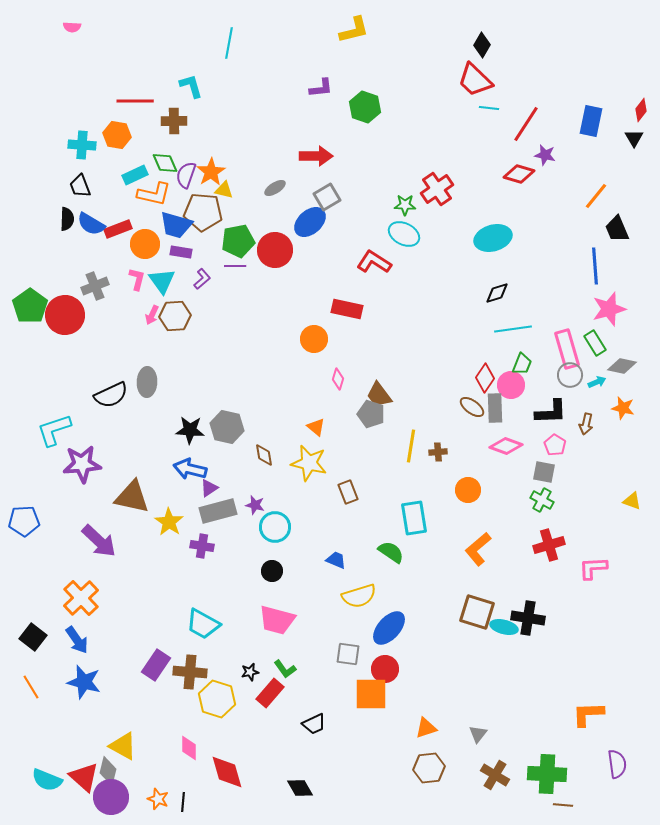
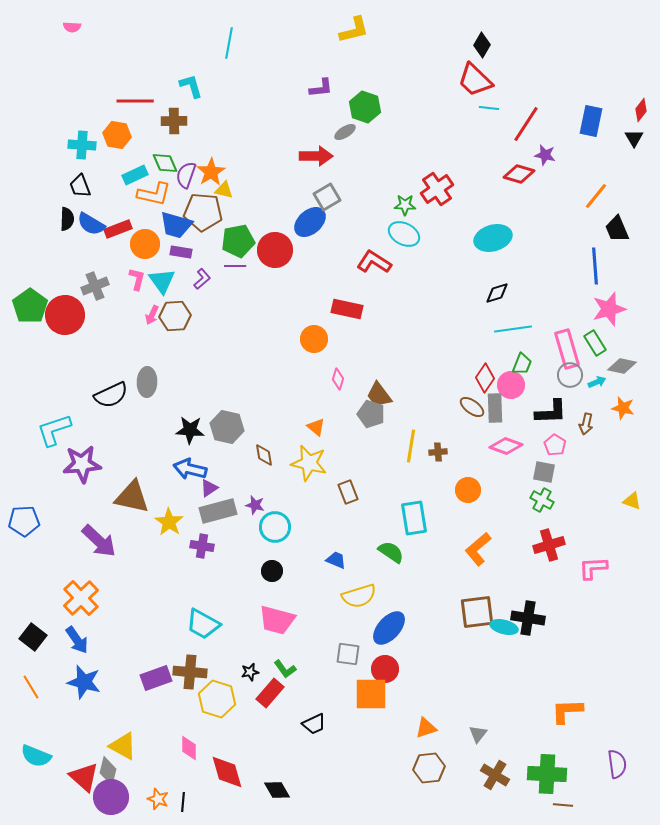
gray ellipse at (275, 188): moved 70 px right, 56 px up
brown square at (477, 612): rotated 24 degrees counterclockwise
purple rectangle at (156, 665): moved 13 px down; rotated 36 degrees clockwise
orange L-shape at (588, 714): moved 21 px left, 3 px up
cyan semicircle at (47, 780): moved 11 px left, 24 px up
black diamond at (300, 788): moved 23 px left, 2 px down
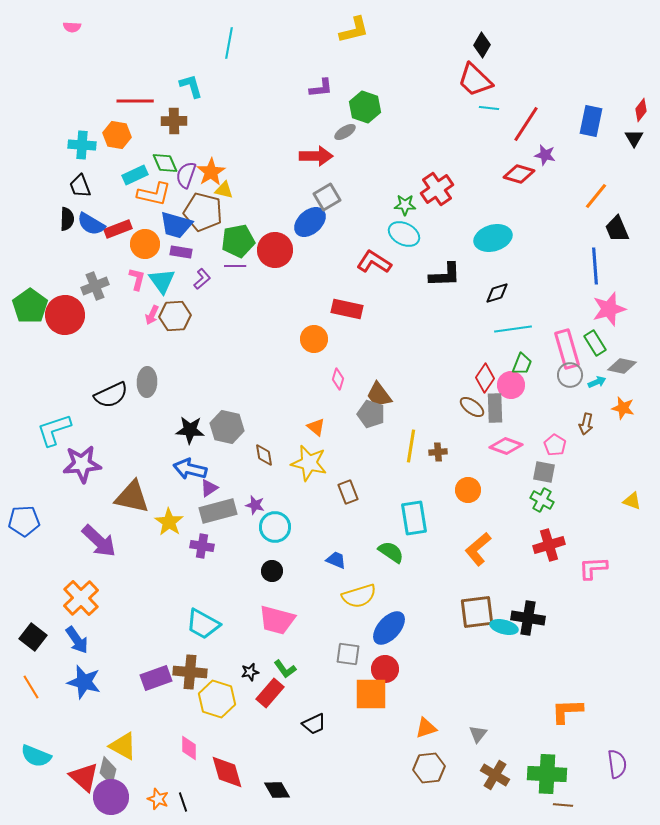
brown pentagon at (203, 212): rotated 9 degrees clockwise
black L-shape at (551, 412): moved 106 px left, 137 px up
black line at (183, 802): rotated 24 degrees counterclockwise
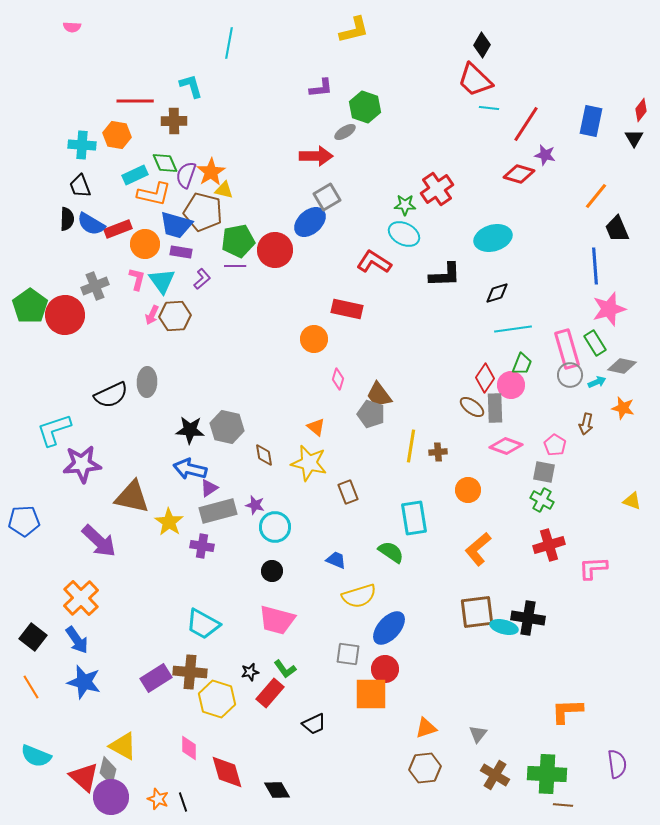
purple rectangle at (156, 678): rotated 12 degrees counterclockwise
brown hexagon at (429, 768): moved 4 px left
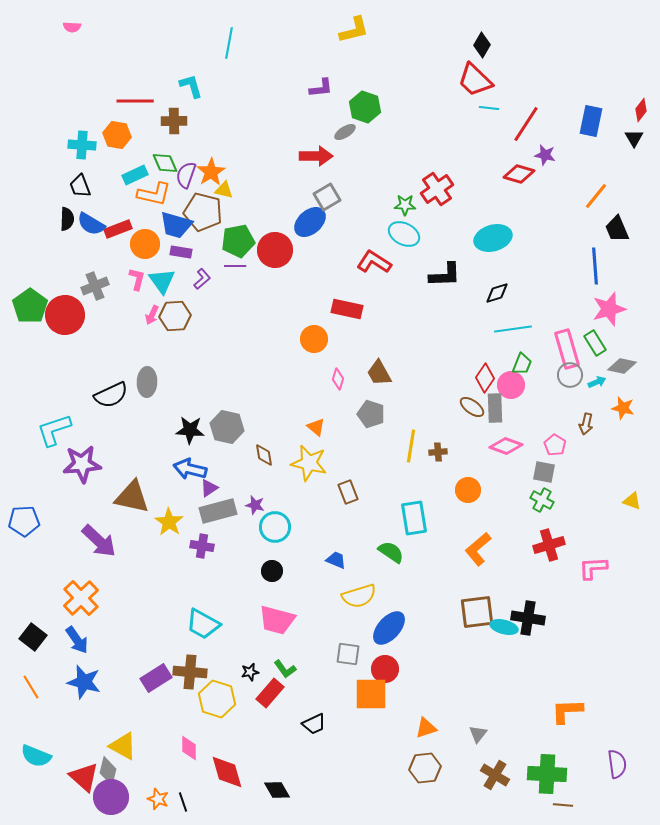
brown trapezoid at (379, 395): moved 22 px up; rotated 8 degrees clockwise
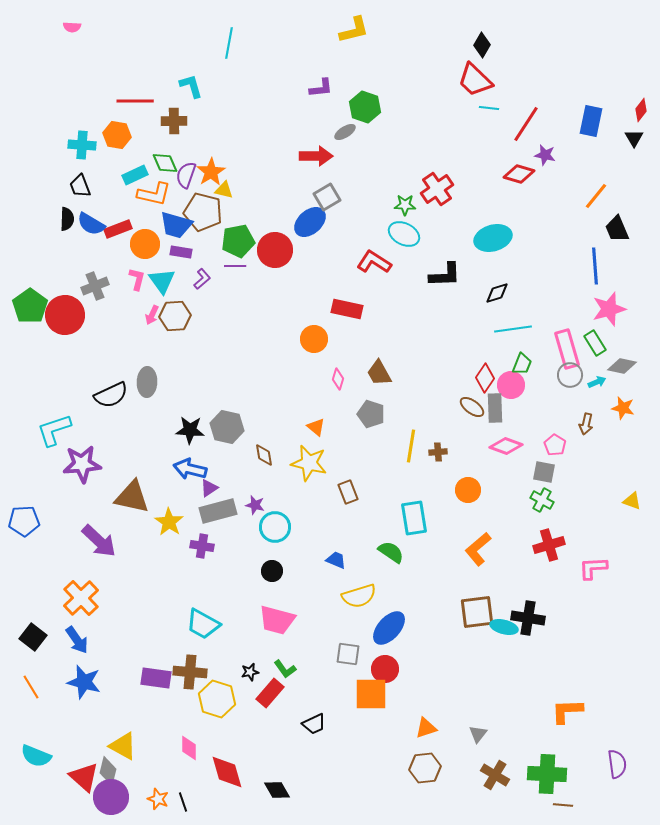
purple rectangle at (156, 678): rotated 40 degrees clockwise
